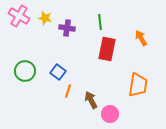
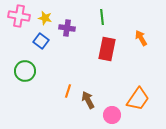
pink cross: rotated 20 degrees counterclockwise
green line: moved 2 px right, 5 px up
blue square: moved 17 px left, 31 px up
orange trapezoid: moved 14 px down; rotated 25 degrees clockwise
brown arrow: moved 3 px left
pink circle: moved 2 px right, 1 px down
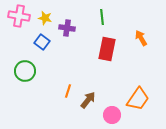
blue square: moved 1 px right, 1 px down
brown arrow: rotated 66 degrees clockwise
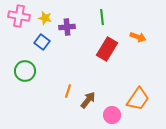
purple cross: moved 1 px up; rotated 14 degrees counterclockwise
orange arrow: moved 3 px left, 1 px up; rotated 140 degrees clockwise
red rectangle: rotated 20 degrees clockwise
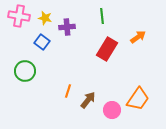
green line: moved 1 px up
orange arrow: rotated 56 degrees counterclockwise
pink circle: moved 5 px up
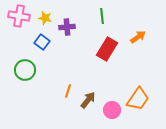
green circle: moved 1 px up
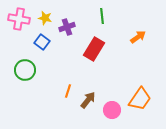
pink cross: moved 3 px down
purple cross: rotated 14 degrees counterclockwise
red rectangle: moved 13 px left
orange trapezoid: moved 2 px right
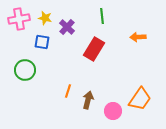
pink cross: rotated 20 degrees counterclockwise
purple cross: rotated 28 degrees counterclockwise
orange arrow: rotated 147 degrees counterclockwise
blue square: rotated 28 degrees counterclockwise
brown arrow: rotated 24 degrees counterclockwise
pink circle: moved 1 px right, 1 px down
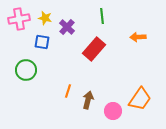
red rectangle: rotated 10 degrees clockwise
green circle: moved 1 px right
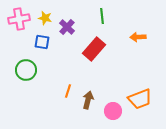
orange trapezoid: rotated 35 degrees clockwise
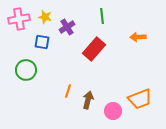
yellow star: moved 1 px up
purple cross: rotated 14 degrees clockwise
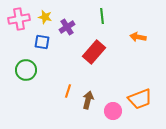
orange arrow: rotated 14 degrees clockwise
red rectangle: moved 3 px down
